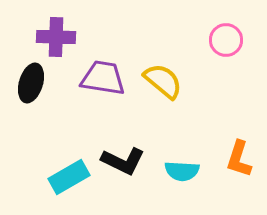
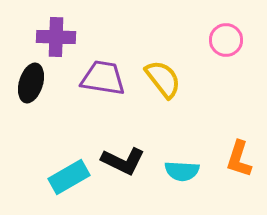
yellow semicircle: moved 2 px up; rotated 12 degrees clockwise
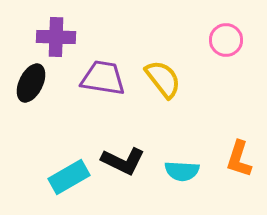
black ellipse: rotated 9 degrees clockwise
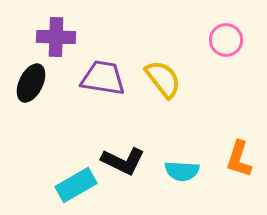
cyan rectangle: moved 7 px right, 8 px down
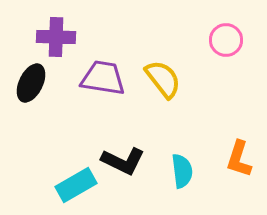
cyan semicircle: rotated 100 degrees counterclockwise
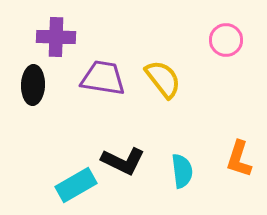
black ellipse: moved 2 px right, 2 px down; rotated 24 degrees counterclockwise
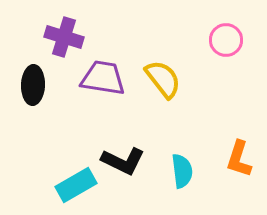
purple cross: moved 8 px right; rotated 15 degrees clockwise
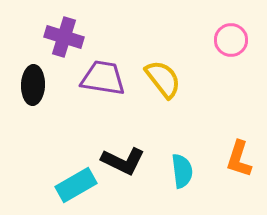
pink circle: moved 5 px right
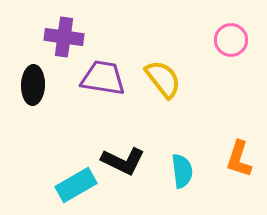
purple cross: rotated 9 degrees counterclockwise
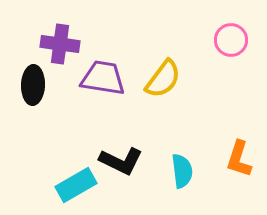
purple cross: moved 4 px left, 7 px down
yellow semicircle: rotated 75 degrees clockwise
black L-shape: moved 2 px left
